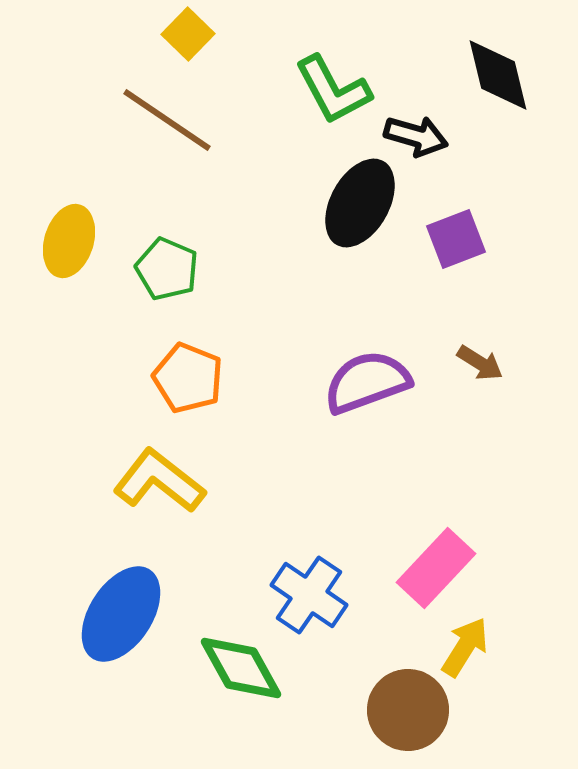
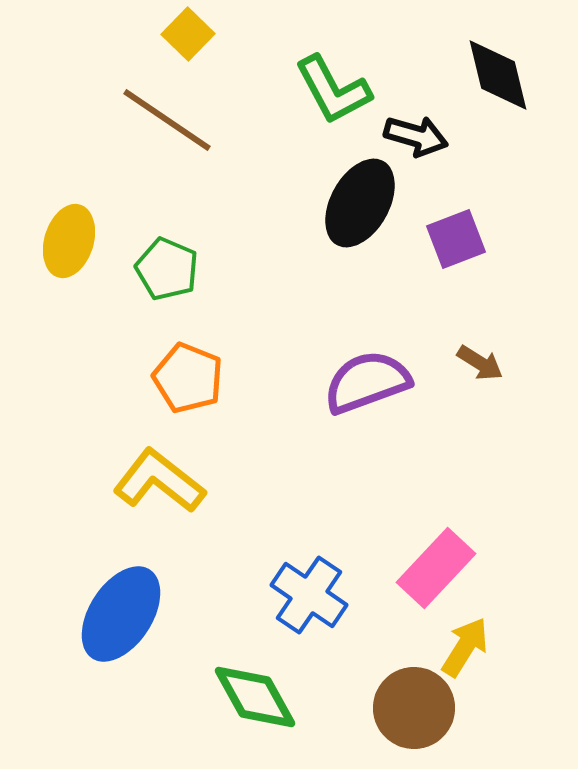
green diamond: moved 14 px right, 29 px down
brown circle: moved 6 px right, 2 px up
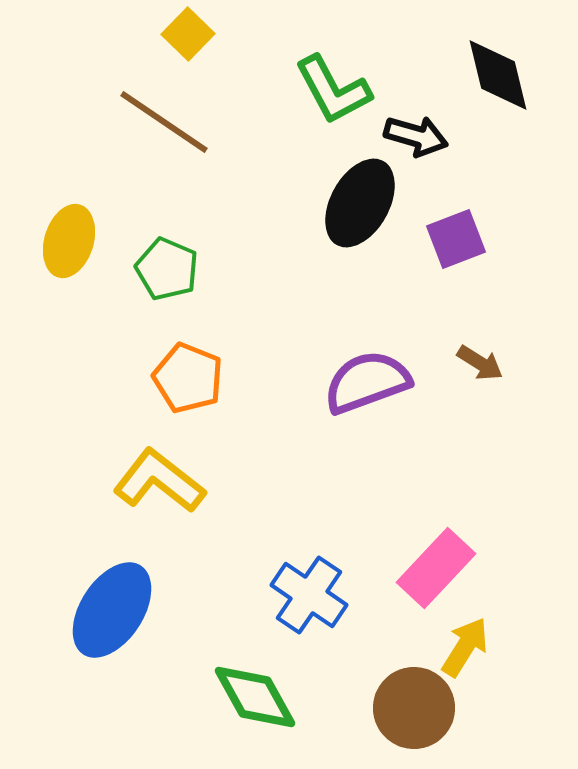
brown line: moved 3 px left, 2 px down
blue ellipse: moved 9 px left, 4 px up
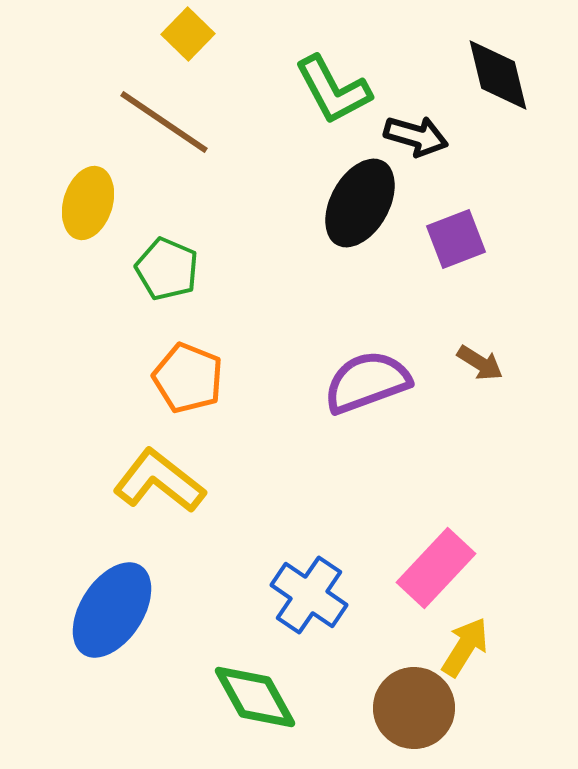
yellow ellipse: moved 19 px right, 38 px up
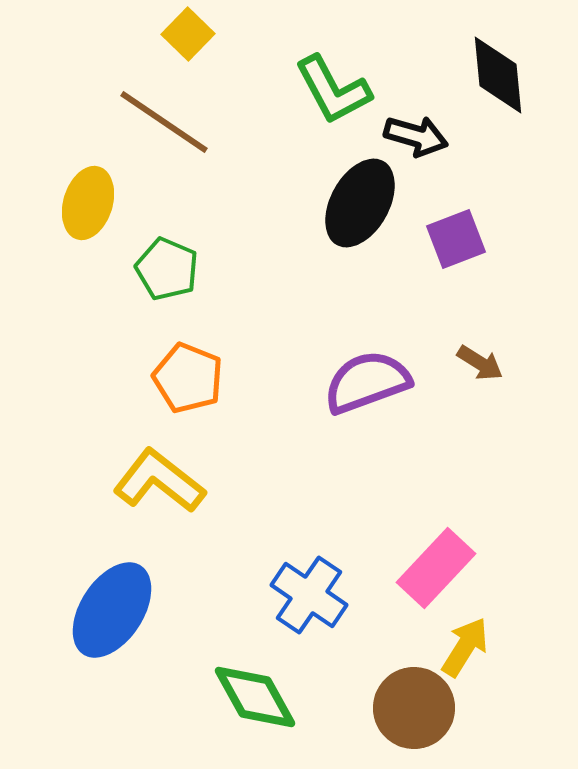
black diamond: rotated 8 degrees clockwise
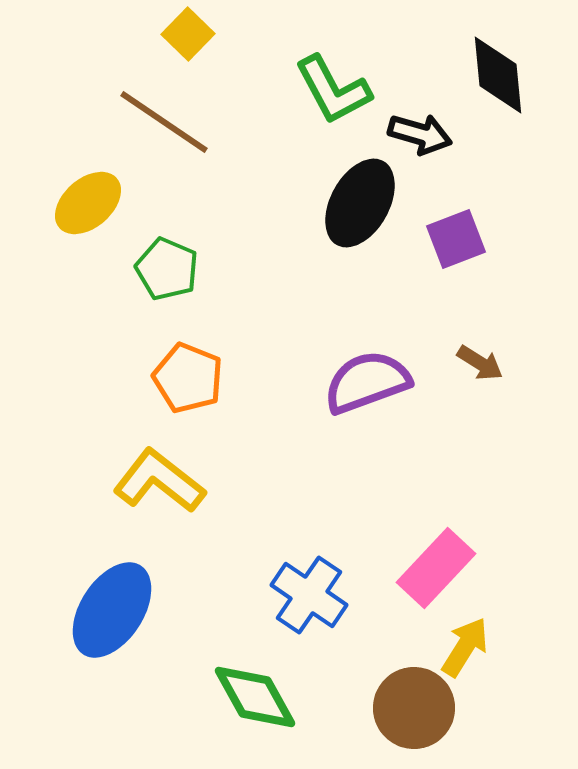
black arrow: moved 4 px right, 2 px up
yellow ellipse: rotated 32 degrees clockwise
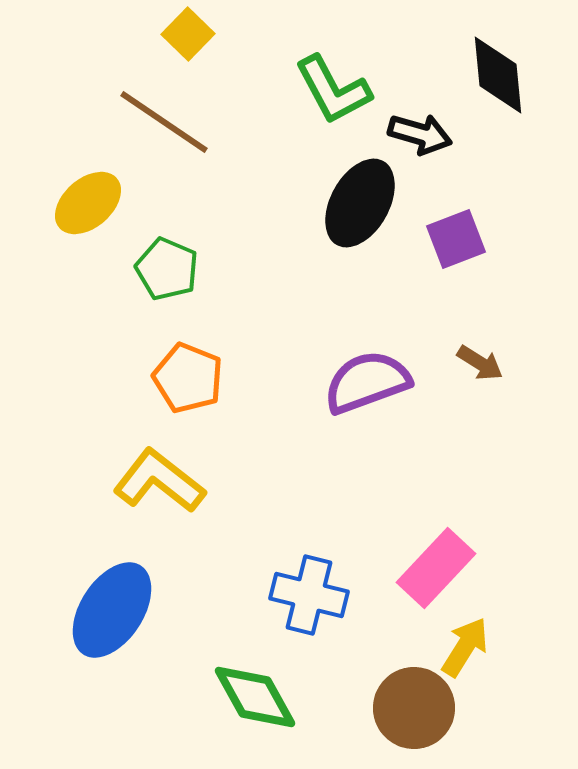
blue cross: rotated 20 degrees counterclockwise
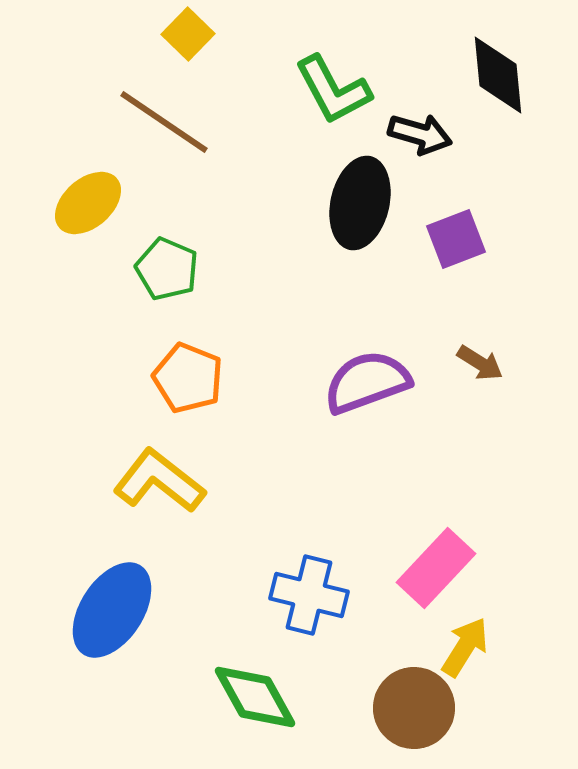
black ellipse: rotated 16 degrees counterclockwise
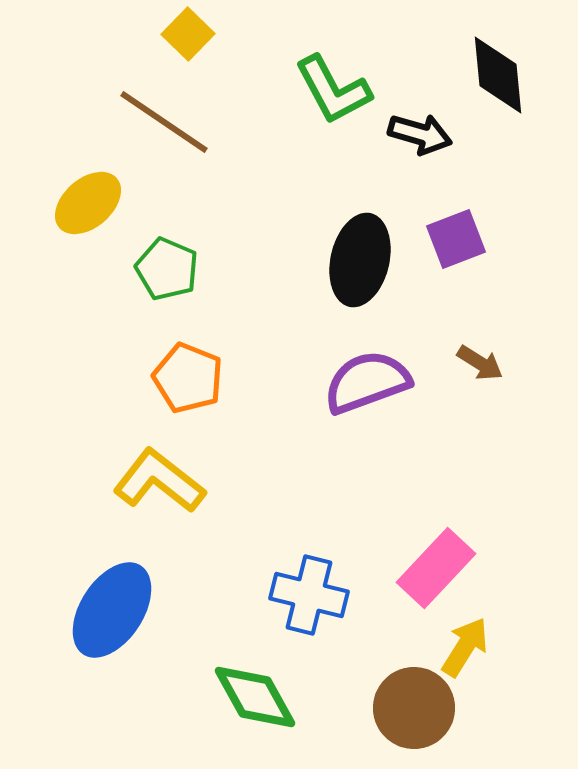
black ellipse: moved 57 px down
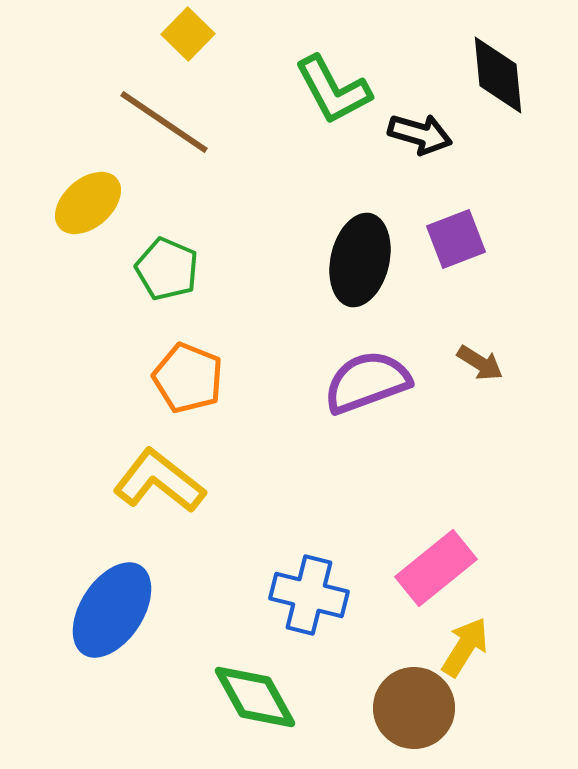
pink rectangle: rotated 8 degrees clockwise
